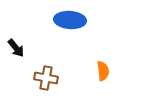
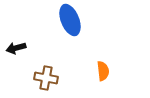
blue ellipse: rotated 64 degrees clockwise
black arrow: rotated 114 degrees clockwise
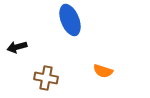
black arrow: moved 1 px right, 1 px up
orange semicircle: rotated 114 degrees clockwise
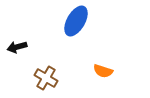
blue ellipse: moved 6 px right, 1 px down; rotated 52 degrees clockwise
brown cross: rotated 20 degrees clockwise
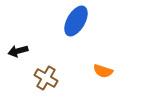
black arrow: moved 1 px right, 4 px down
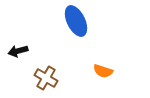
blue ellipse: rotated 56 degrees counterclockwise
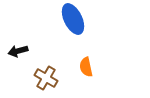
blue ellipse: moved 3 px left, 2 px up
orange semicircle: moved 17 px left, 4 px up; rotated 60 degrees clockwise
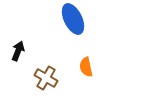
black arrow: rotated 126 degrees clockwise
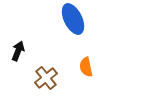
brown cross: rotated 20 degrees clockwise
